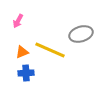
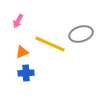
yellow line: moved 6 px up
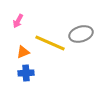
yellow line: moved 1 px up
orange triangle: moved 1 px right
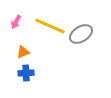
pink arrow: moved 2 px left, 1 px down
gray ellipse: rotated 15 degrees counterclockwise
yellow line: moved 17 px up
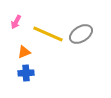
yellow line: moved 2 px left, 8 px down
orange triangle: moved 1 px right
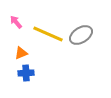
pink arrow: rotated 112 degrees clockwise
gray ellipse: moved 1 px down
orange triangle: moved 3 px left, 1 px down
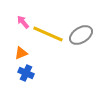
pink arrow: moved 7 px right
blue cross: rotated 28 degrees clockwise
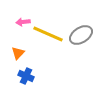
pink arrow: rotated 56 degrees counterclockwise
orange triangle: moved 3 px left; rotated 24 degrees counterclockwise
blue cross: moved 3 px down
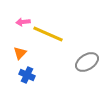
gray ellipse: moved 6 px right, 27 px down
orange triangle: moved 2 px right
blue cross: moved 1 px right, 1 px up
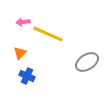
blue cross: moved 1 px down
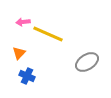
orange triangle: moved 1 px left
